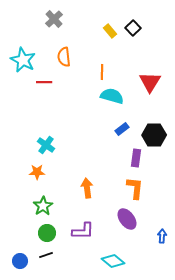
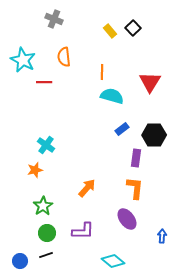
gray cross: rotated 24 degrees counterclockwise
orange star: moved 2 px left, 2 px up; rotated 14 degrees counterclockwise
orange arrow: rotated 48 degrees clockwise
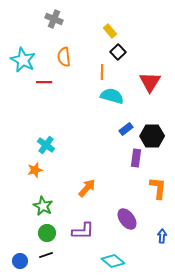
black square: moved 15 px left, 24 px down
blue rectangle: moved 4 px right
black hexagon: moved 2 px left, 1 px down
orange L-shape: moved 23 px right
green star: rotated 12 degrees counterclockwise
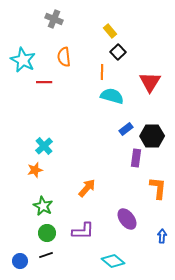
cyan cross: moved 2 px left, 1 px down; rotated 12 degrees clockwise
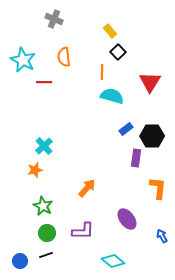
blue arrow: rotated 32 degrees counterclockwise
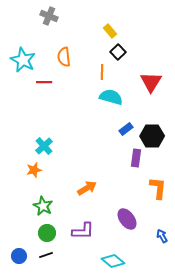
gray cross: moved 5 px left, 3 px up
red triangle: moved 1 px right
cyan semicircle: moved 1 px left, 1 px down
orange star: moved 1 px left
orange arrow: rotated 18 degrees clockwise
blue circle: moved 1 px left, 5 px up
